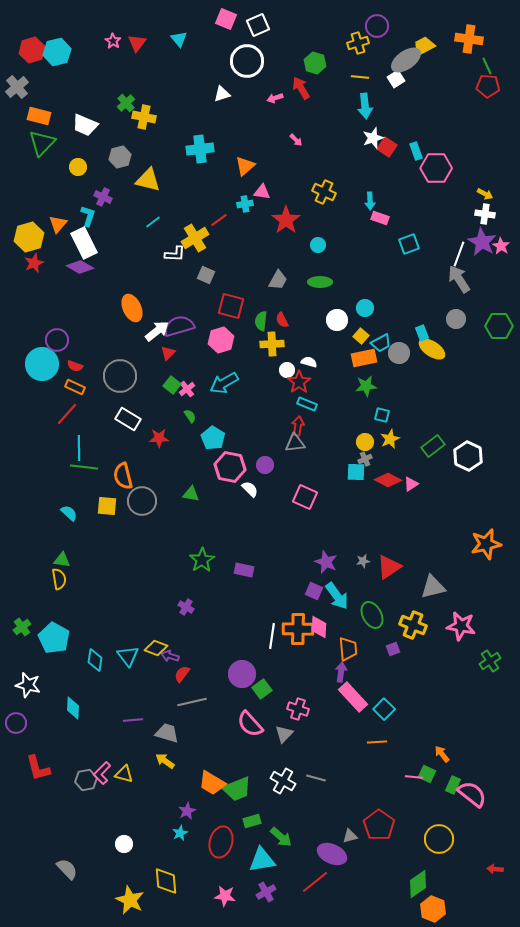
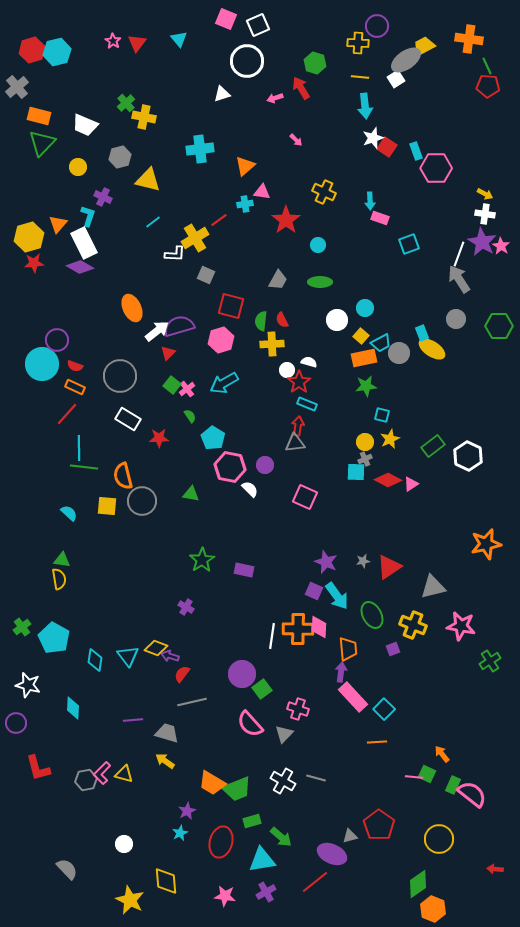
yellow cross at (358, 43): rotated 20 degrees clockwise
red star at (34, 263): rotated 18 degrees clockwise
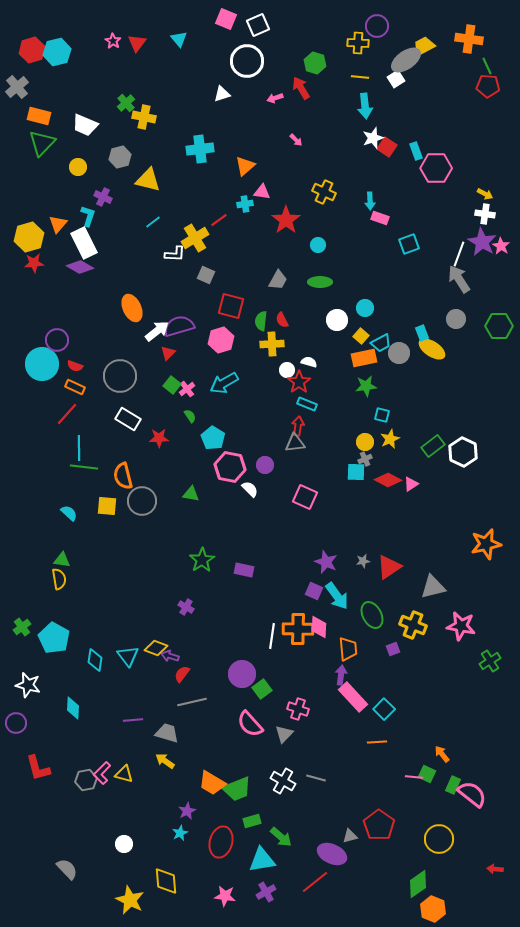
white hexagon at (468, 456): moved 5 px left, 4 px up
purple arrow at (341, 672): moved 3 px down
